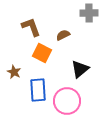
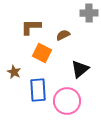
brown L-shape: rotated 70 degrees counterclockwise
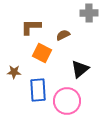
brown star: rotated 24 degrees counterclockwise
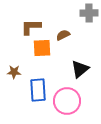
orange square: moved 5 px up; rotated 30 degrees counterclockwise
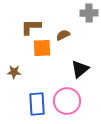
blue rectangle: moved 1 px left, 14 px down
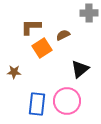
orange square: rotated 30 degrees counterclockwise
blue rectangle: rotated 10 degrees clockwise
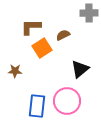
brown star: moved 1 px right, 1 px up
blue rectangle: moved 2 px down
